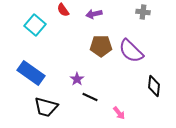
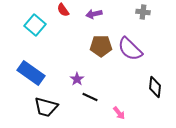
purple semicircle: moved 1 px left, 2 px up
black diamond: moved 1 px right, 1 px down
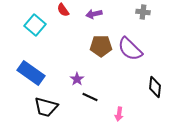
pink arrow: moved 1 px down; rotated 48 degrees clockwise
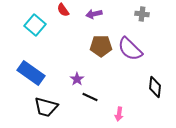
gray cross: moved 1 px left, 2 px down
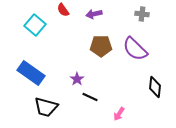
purple semicircle: moved 5 px right
pink arrow: rotated 24 degrees clockwise
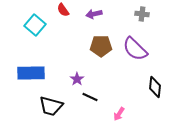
blue rectangle: rotated 36 degrees counterclockwise
black trapezoid: moved 5 px right, 1 px up
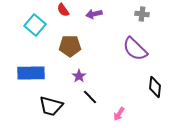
brown pentagon: moved 31 px left
purple star: moved 2 px right, 3 px up
black line: rotated 21 degrees clockwise
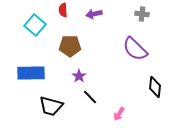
red semicircle: rotated 32 degrees clockwise
